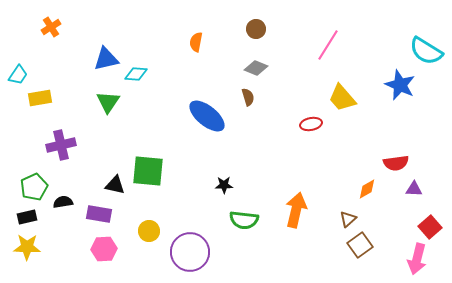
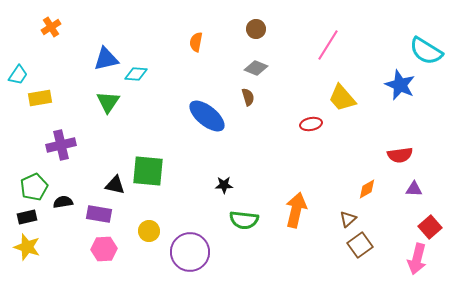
red semicircle: moved 4 px right, 8 px up
yellow star: rotated 16 degrees clockwise
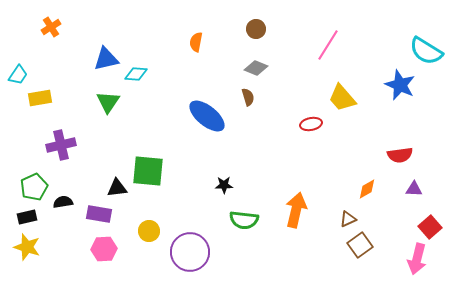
black triangle: moved 2 px right, 3 px down; rotated 20 degrees counterclockwise
brown triangle: rotated 18 degrees clockwise
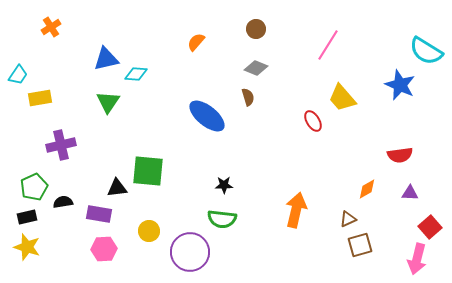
orange semicircle: rotated 30 degrees clockwise
red ellipse: moved 2 px right, 3 px up; rotated 70 degrees clockwise
purple triangle: moved 4 px left, 4 px down
green semicircle: moved 22 px left, 1 px up
brown square: rotated 20 degrees clockwise
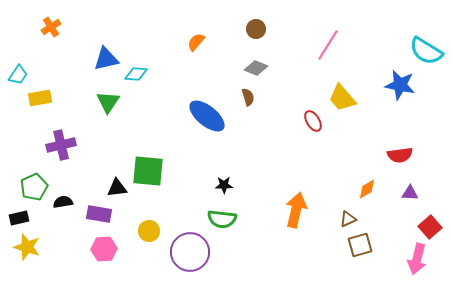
blue star: rotated 12 degrees counterclockwise
black rectangle: moved 8 px left, 1 px down
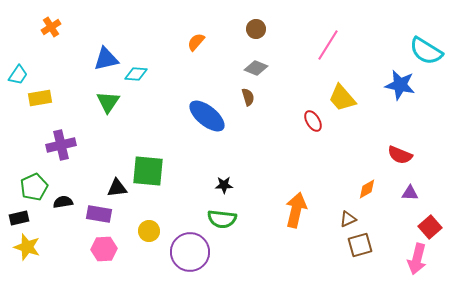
red semicircle: rotated 30 degrees clockwise
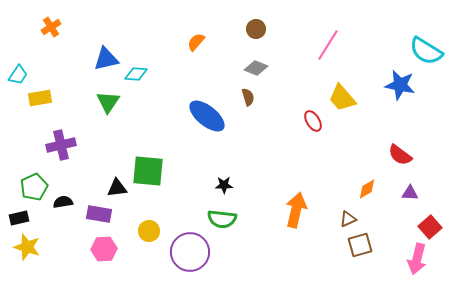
red semicircle: rotated 15 degrees clockwise
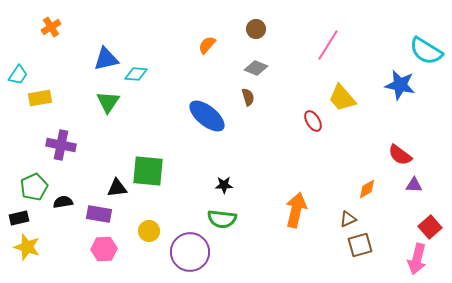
orange semicircle: moved 11 px right, 3 px down
purple cross: rotated 24 degrees clockwise
purple triangle: moved 4 px right, 8 px up
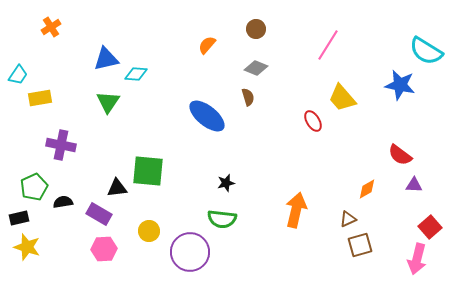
black star: moved 2 px right, 2 px up; rotated 12 degrees counterclockwise
purple rectangle: rotated 20 degrees clockwise
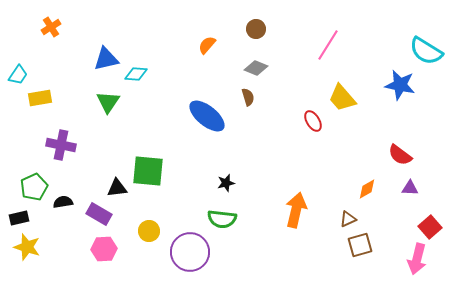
purple triangle: moved 4 px left, 3 px down
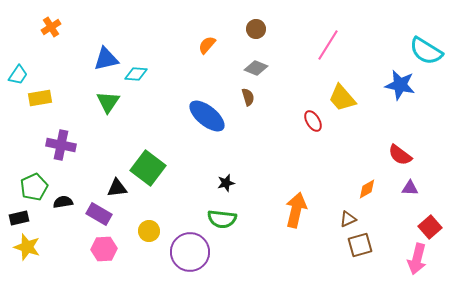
green square: moved 3 px up; rotated 32 degrees clockwise
